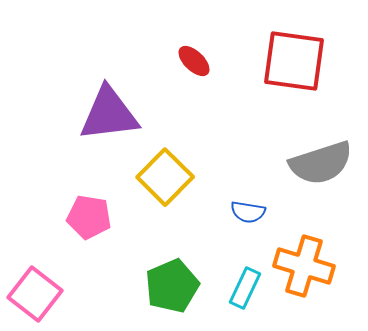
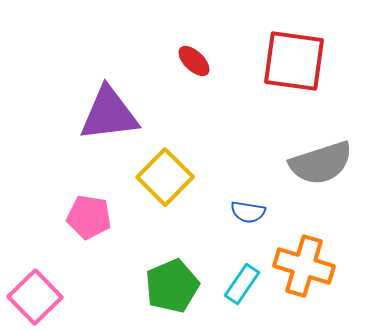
cyan rectangle: moved 3 px left, 4 px up; rotated 9 degrees clockwise
pink square: moved 3 px down; rotated 8 degrees clockwise
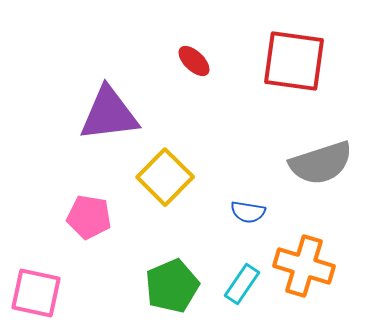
pink square: moved 1 px right, 4 px up; rotated 34 degrees counterclockwise
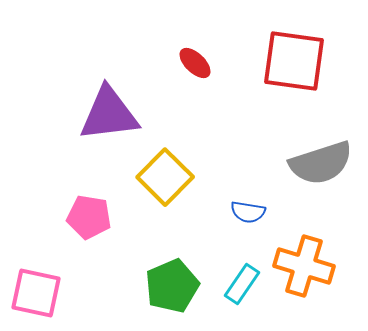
red ellipse: moved 1 px right, 2 px down
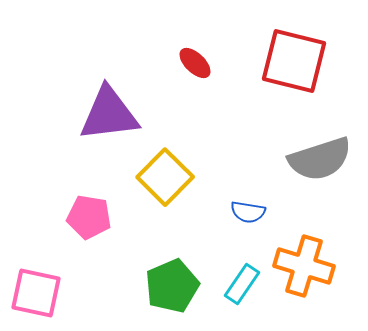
red square: rotated 6 degrees clockwise
gray semicircle: moved 1 px left, 4 px up
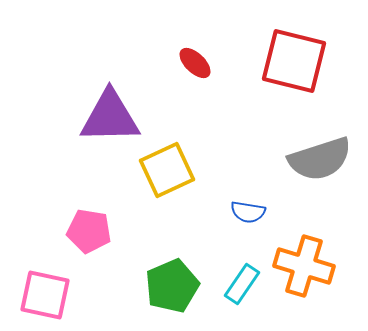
purple triangle: moved 1 px right, 3 px down; rotated 6 degrees clockwise
yellow square: moved 2 px right, 7 px up; rotated 20 degrees clockwise
pink pentagon: moved 14 px down
pink square: moved 9 px right, 2 px down
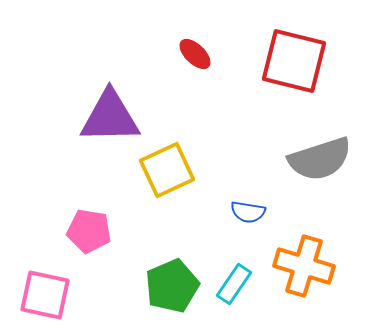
red ellipse: moved 9 px up
cyan rectangle: moved 8 px left
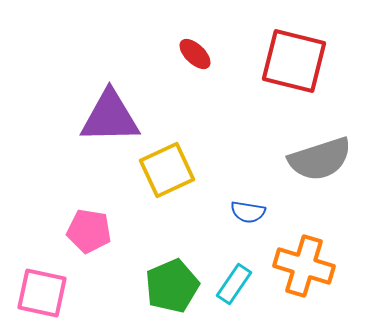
pink square: moved 3 px left, 2 px up
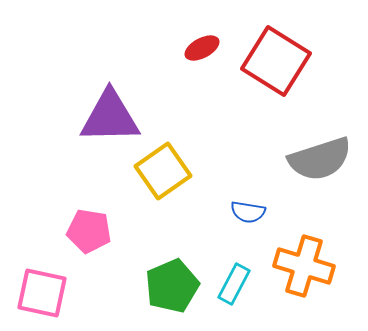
red ellipse: moved 7 px right, 6 px up; rotated 72 degrees counterclockwise
red square: moved 18 px left; rotated 18 degrees clockwise
yellow square: moved 4 px left, 1 px down; rotated 10 degrees counterclockwise
cyan rectangle: rotated 6 degrees counterclockwise
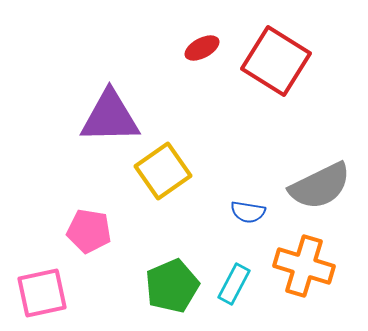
gray semicircle: moved 27 px down; rotated 8 degrees counterclockwise
pink square: rotated 24 degrees counterclockwise
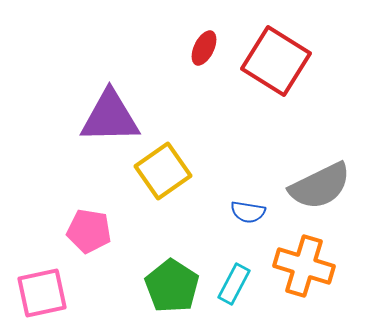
red ellipse: moved 2 px right; rotated 36 degrees counterclockwise
green pentagon: rotated 16 degrees counterclockwise
